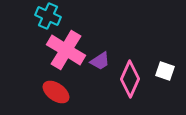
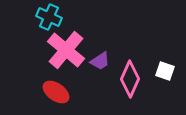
cyan cross: moved 1 px right, 1 px down
pink cross: rotated 9 degrees clockwise
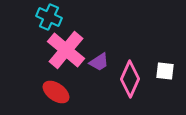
purple trapezoid: moved 1 px left, 1 px down
white square: rotated 12 degrees counterclockwise
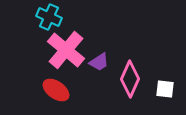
white square: moved 18 px down
red ellipse: moved 2 px up
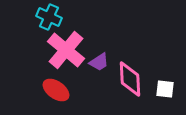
pink diamond: rotated 27 degrees counterclockwise
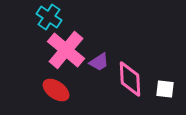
cyan cross: rotated 10 degrees clockwise
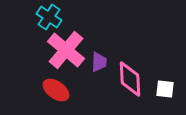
purple trapezoid: rotated 55 degrees counterclockwise
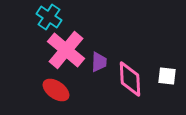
white square: moved 2 px right, 13 px up
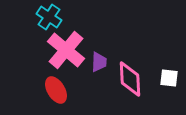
white square: moved 2 px right, 2 px down
red ellipse: rotated 24 degrees clockwise
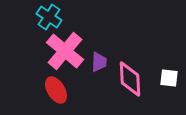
pink cross: moved 1 px left, 1 px down
